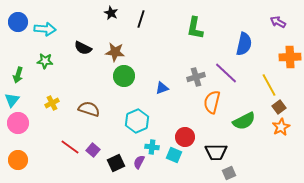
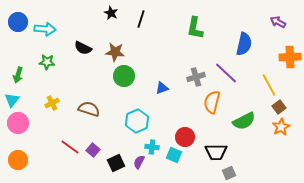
green star: moved 2 px right, 1 px down
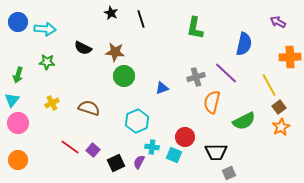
black line: rotated 36 degrees counterclockwise
brown semicircle: moved 1 px up
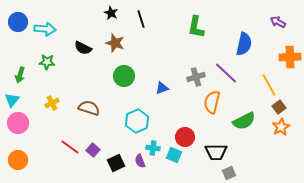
green L-shape: moved 1 px right, 1 px up
brown star: moved 9 px up; rotated 12 degrees clockwise
green arrow: moved 2 px right
cyan cross: moved 1 px right, 1 px down
purple semicircle: moved 1 px right, 1 px up; rotated 48 degrees counterclockwise
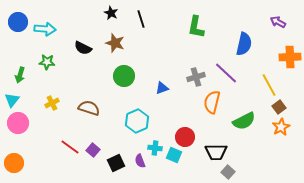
cyan cross: moved 2 px right
orange circle: moved 4 px left, 3 px down
gray square: moved 1 px left, 1 px up; rotated 24 degrees counterclockwise
